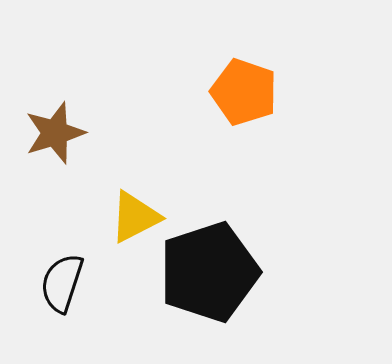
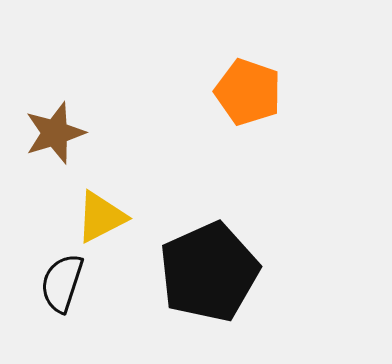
orange pentagon: moved 4 px right
yellow triangle: moved 34 px left
black pentagon: rotated 6 degrees counterclockwise
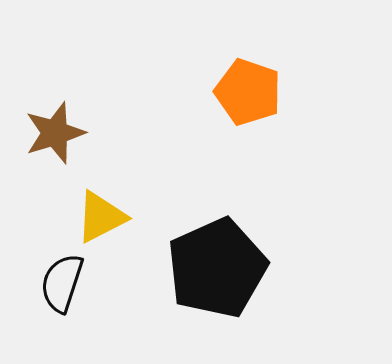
black pentagon: moved 8 px right, 4 px up
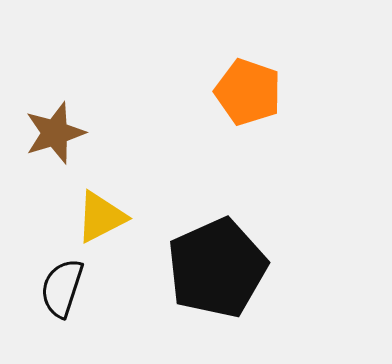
black semicircle: moved 5 px down
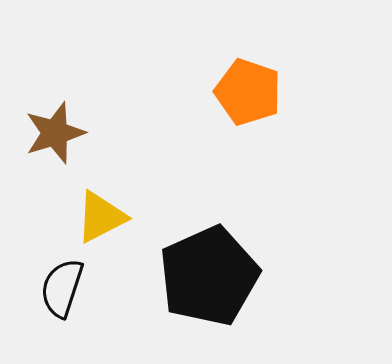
black pentagon: moved 8 px left, 8 px down
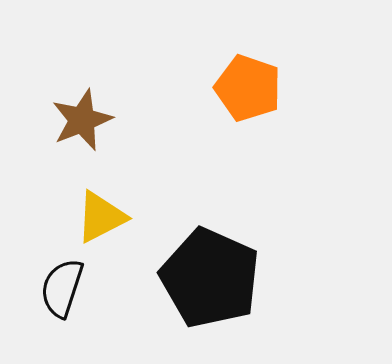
orange pentagon: moved 4 px up
brown star: moved 27 px right, 13 px up; rotated 4 degrees counterclockwise
black pentagon: moved 1 px right, 2 px down; rotated 24 degrees counterclockwise
